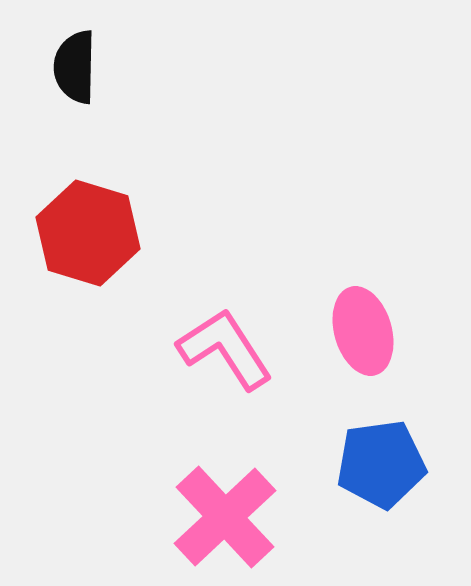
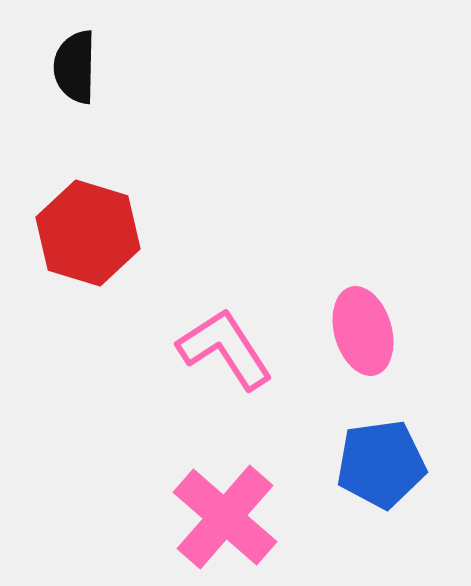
pink cross: rotated 6 degrees counterclockwise
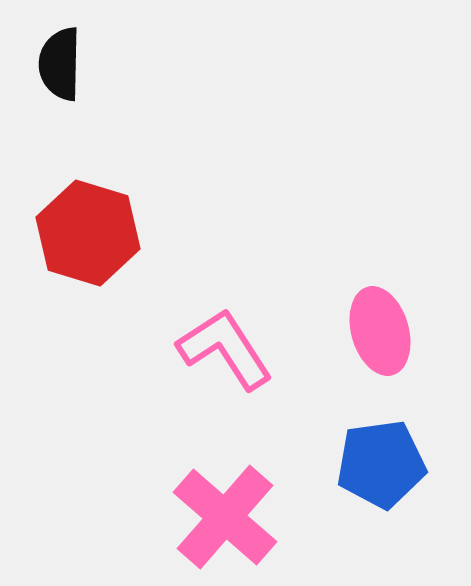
black semicircle: moved 15 px left, 3 px up
pink ellipse: moved 17 px right
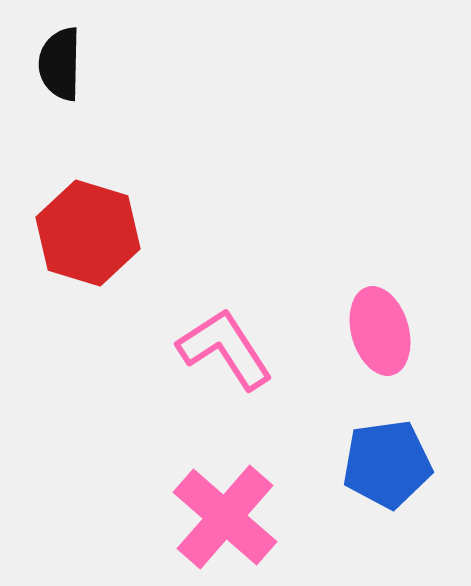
blue pentagon: moved 6 px right
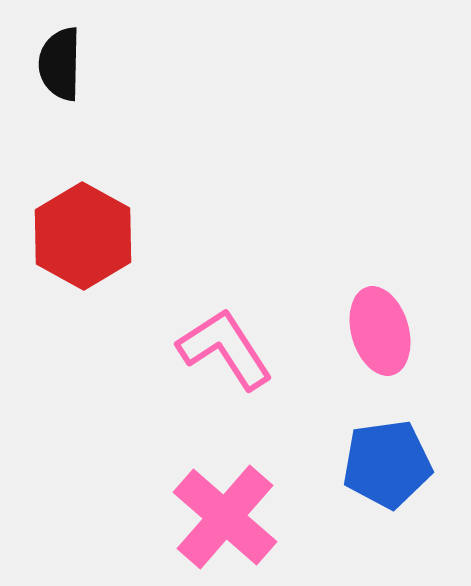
red hexagon: moved 5 px left, 3 px down; rotated 12 degrees clockwise
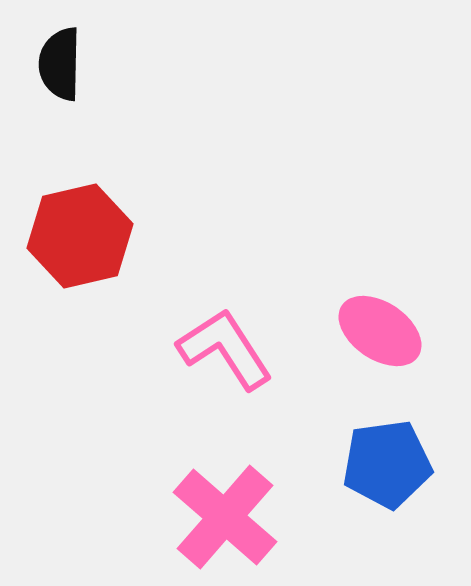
red hexagon: moved 3 px left; rotated 18 degrees clockwise
pink ellipse: rotated 40 degrees counterclockwise
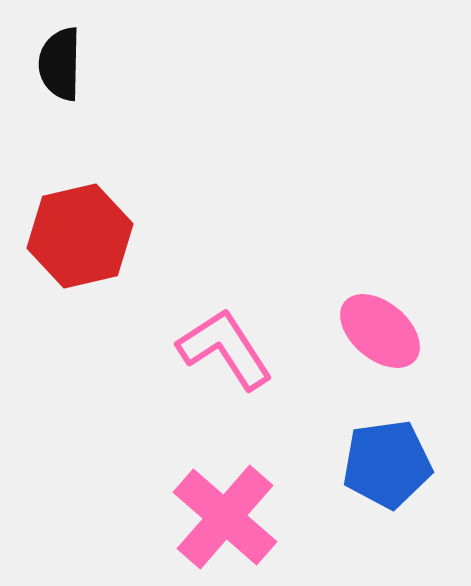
pink ellipse: rotated 6 degrees clockwise
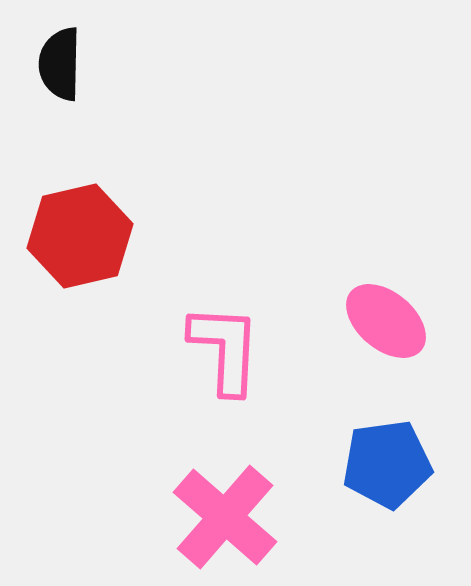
pink ellipse: moved 6 px right, 10 px up
pink L-shape: rotated 36 degrees clockwise
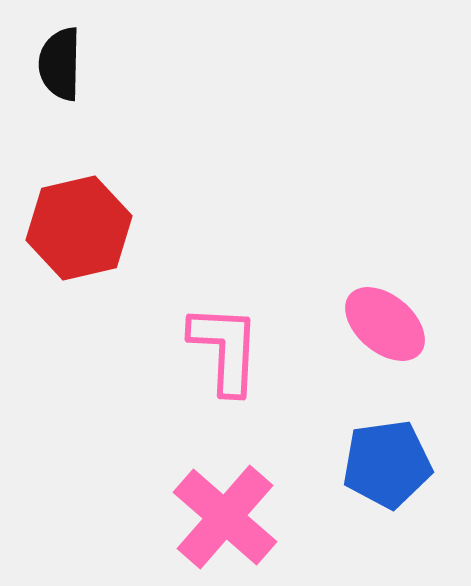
red hexagon: moved 1 px left, 8 px up
pink ellipse: moved 1 px left, 3 px down
